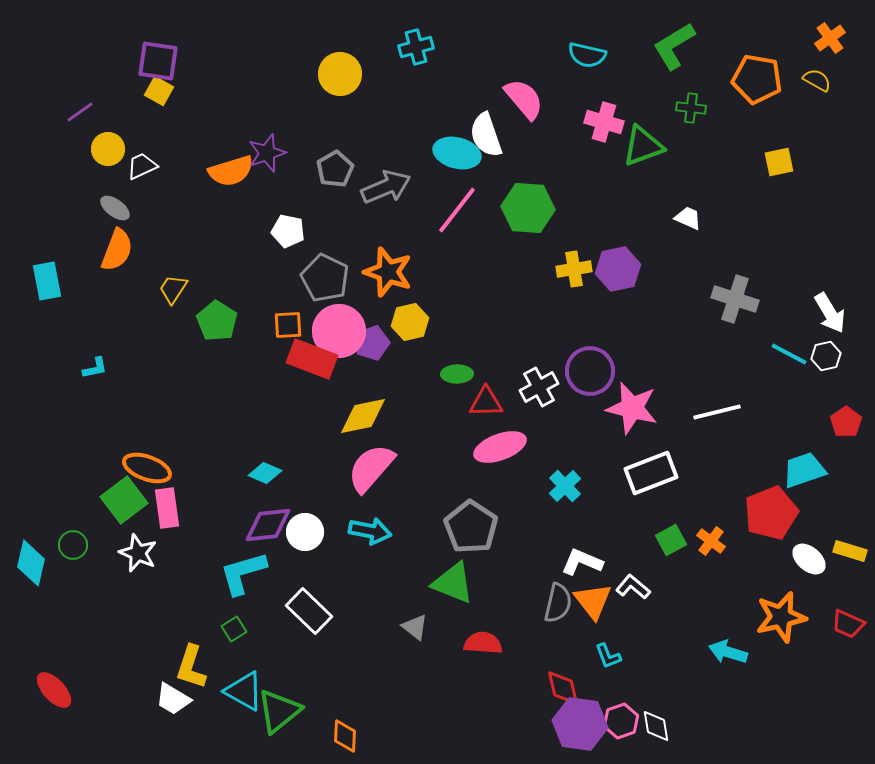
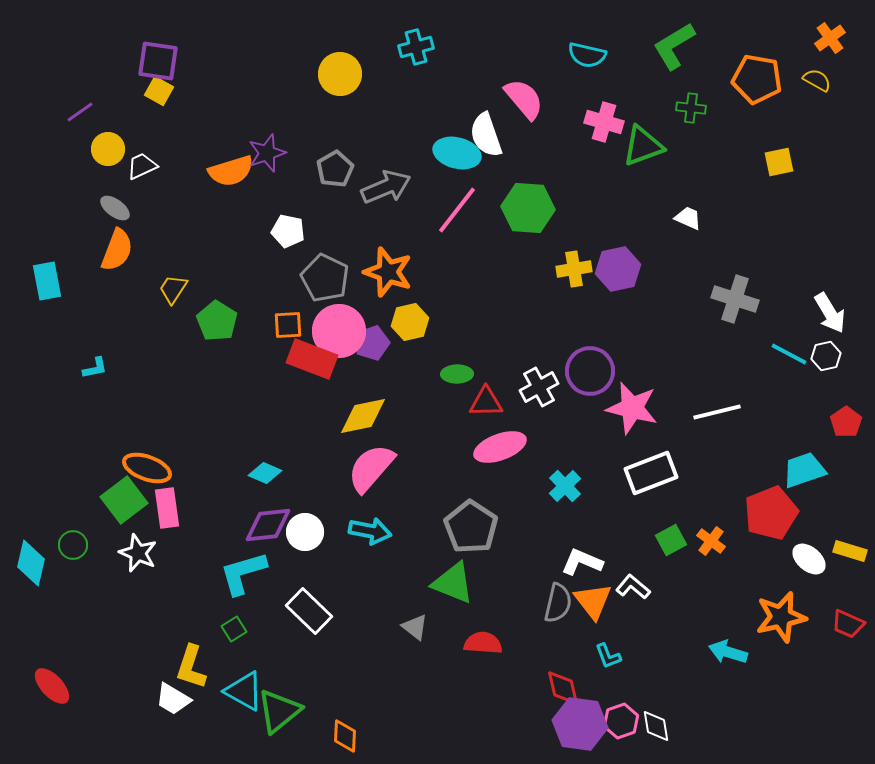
red ellipse at (54, 690): moved 2 px left, 4 px up
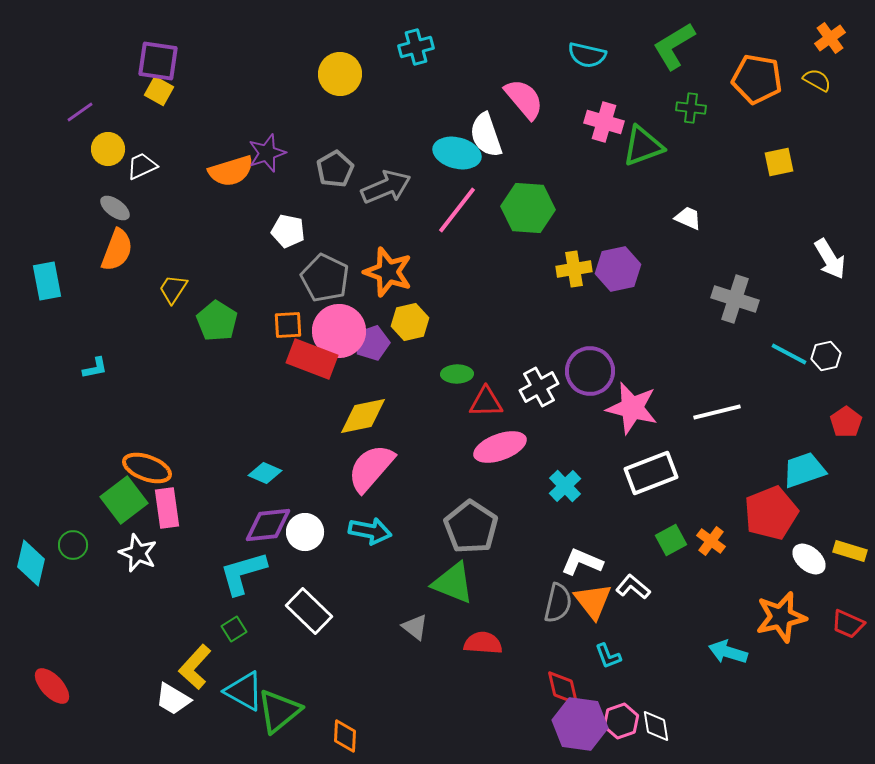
white arrow at (830, 313): moved 54 px up
yellow L-shape at (191, 667): moved 4 px right; rotated 24 degrees clockwise
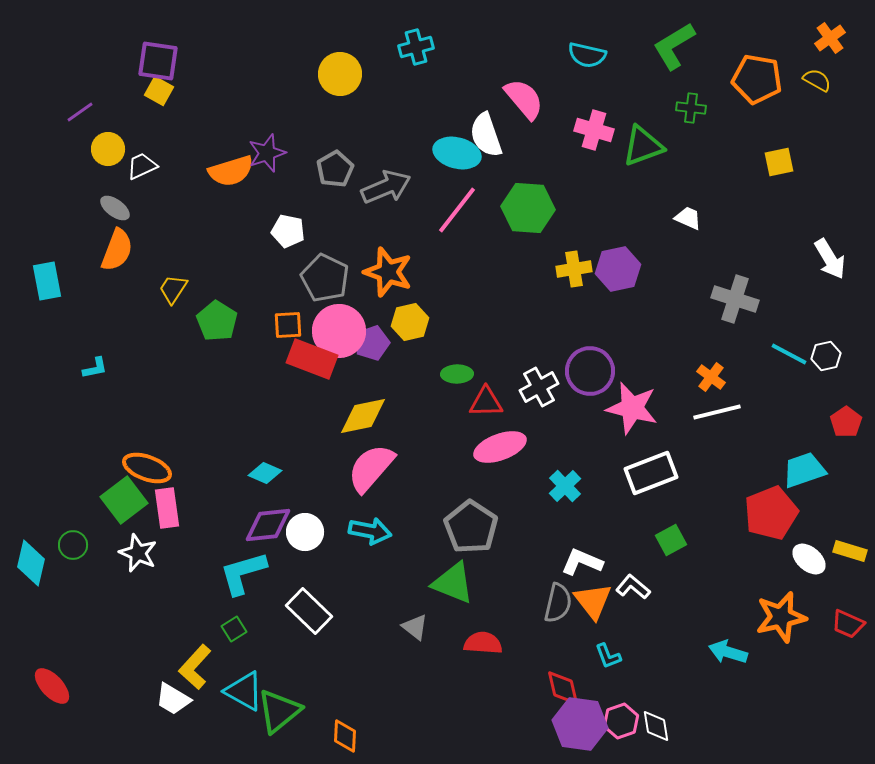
pink cross at (604, 122): moved 10 px left, 8 px down
orange cross at (711, 541): moved 164 px up
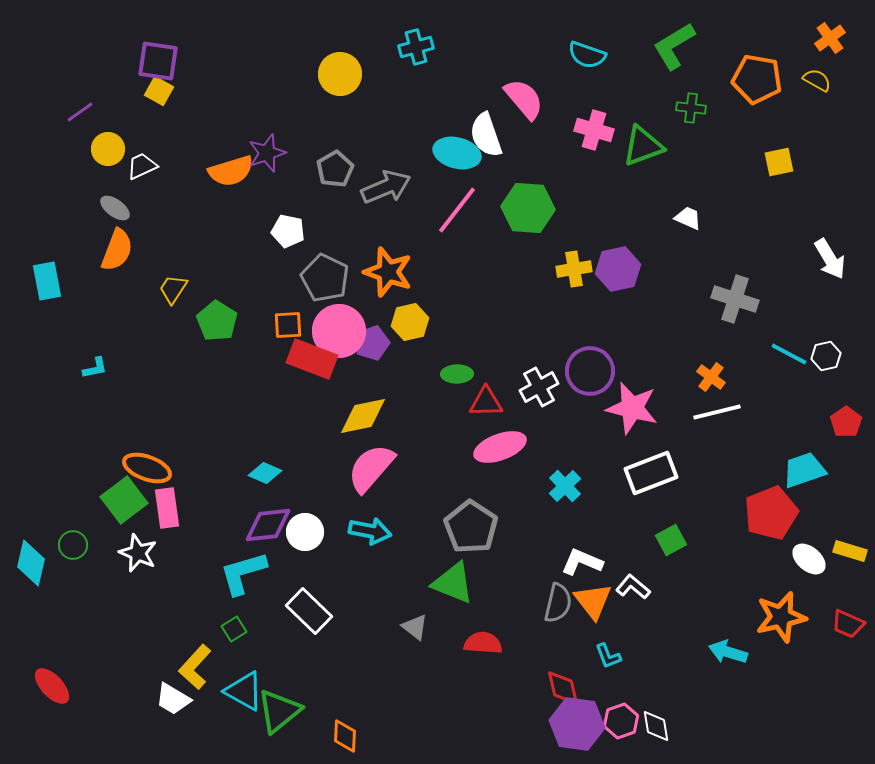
cyan semicircle at (587, 55): rotated 6 degrees clockwise
purple hexagon at (580, 724): moved 3 px left
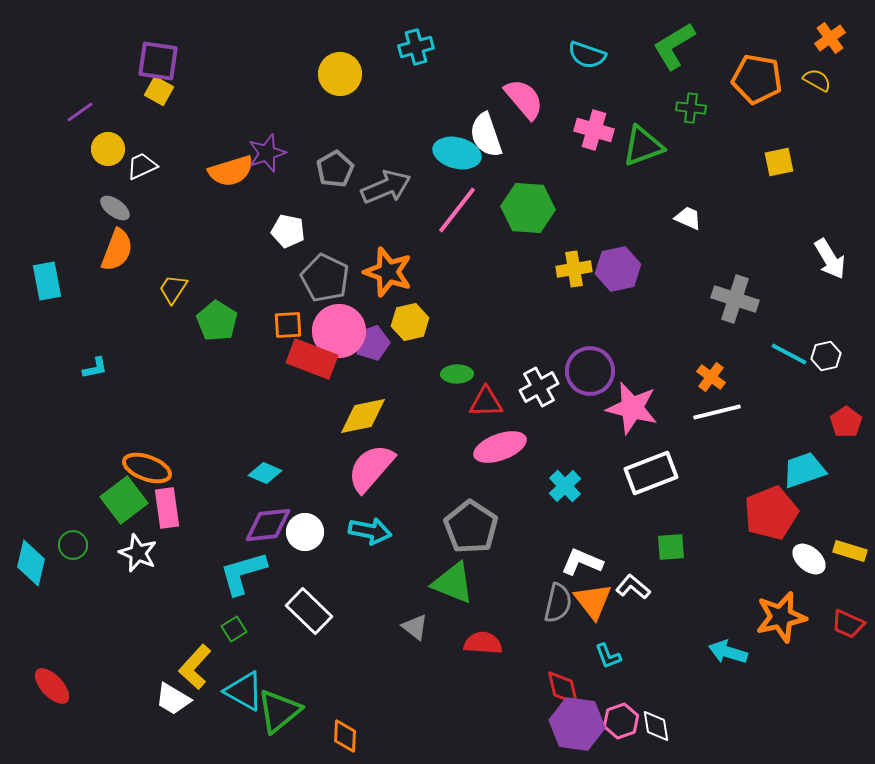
green square at (671, 540): moved 7 px down; rotated 24 degrees clockwise
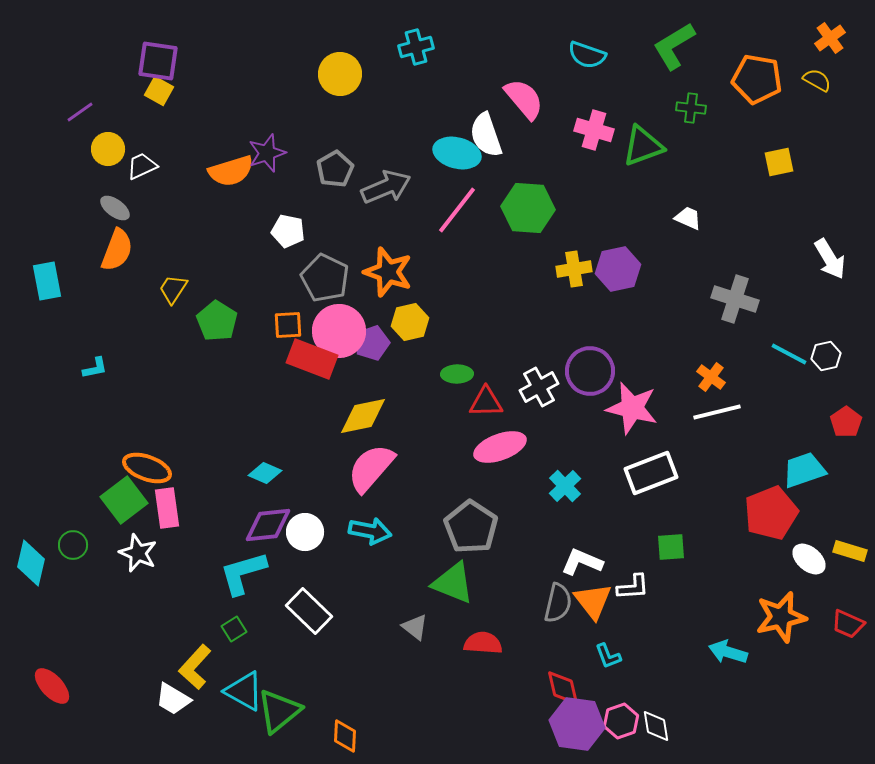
white L-shape at (633, 587): rotated 136 degrees clockwise
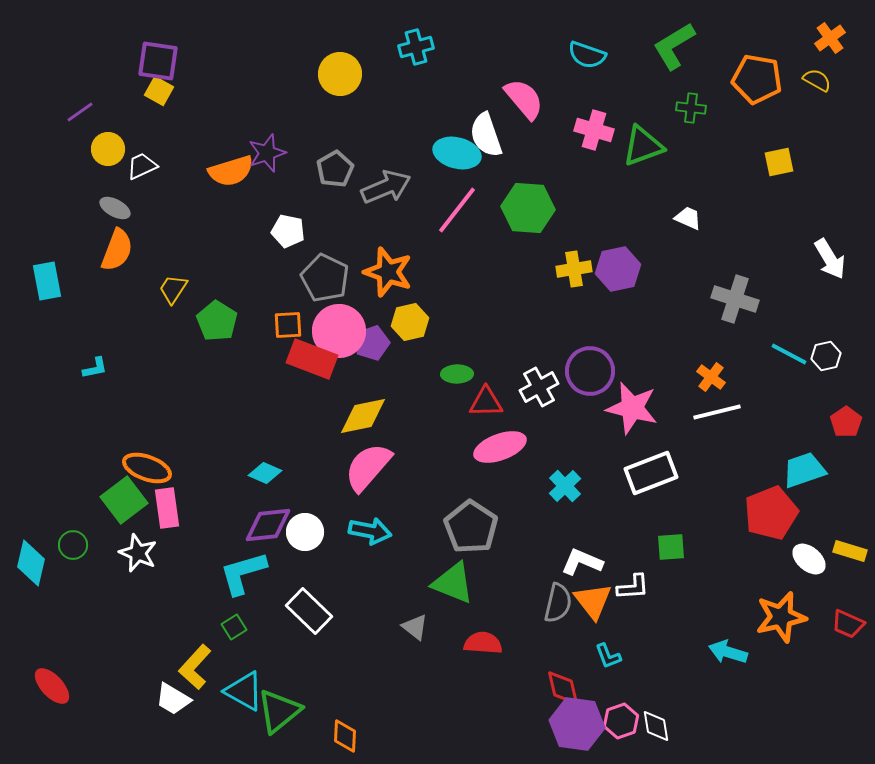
gray ellipse at (115, 208): rotated 8 degrees counterclockwise
pink semicircle at (371, 468): moved 3 px left, 1 px up
green square at (234, 629): moved 2 px up
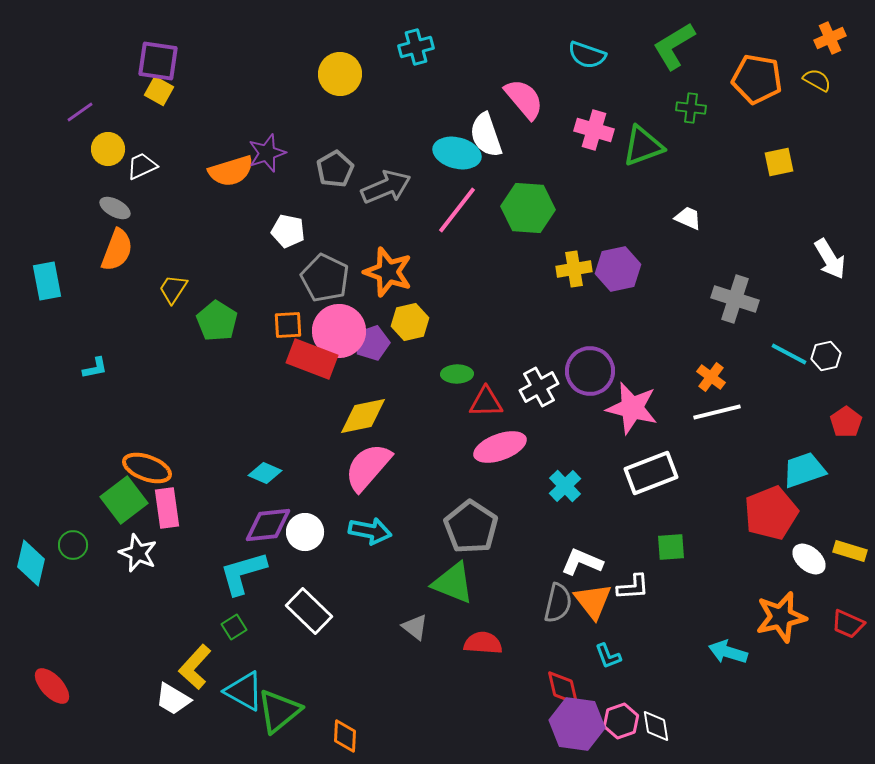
orange cross at (830, 38): rotated 12 degrees clockwise
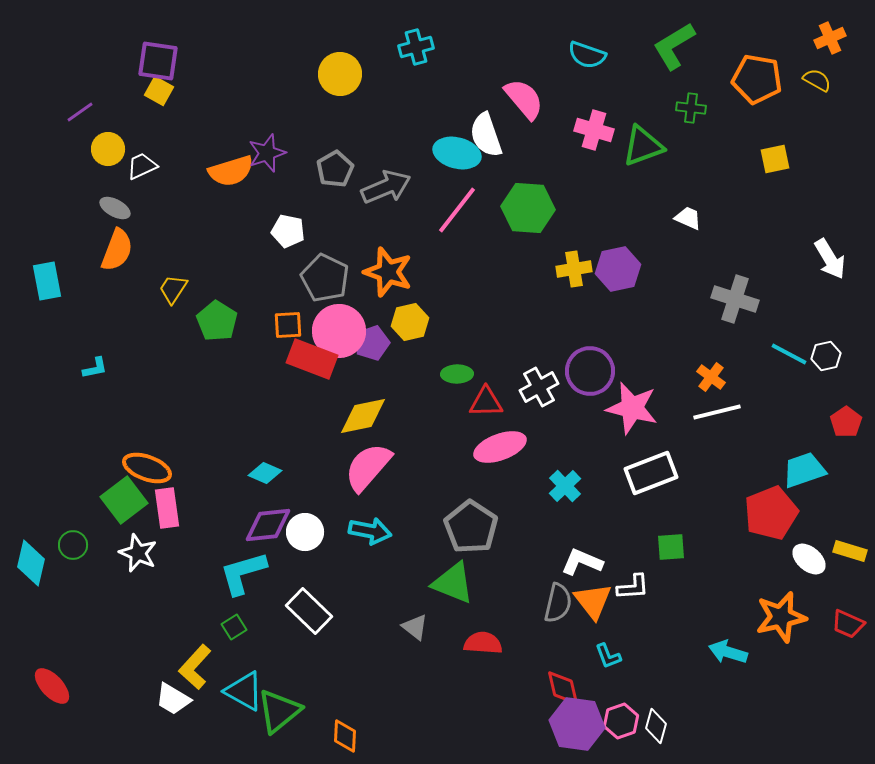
yellow square at (779, 162): moved 4 px left, 3 px up
white diamond at (656, 726): rotated 24 degrees clockwise
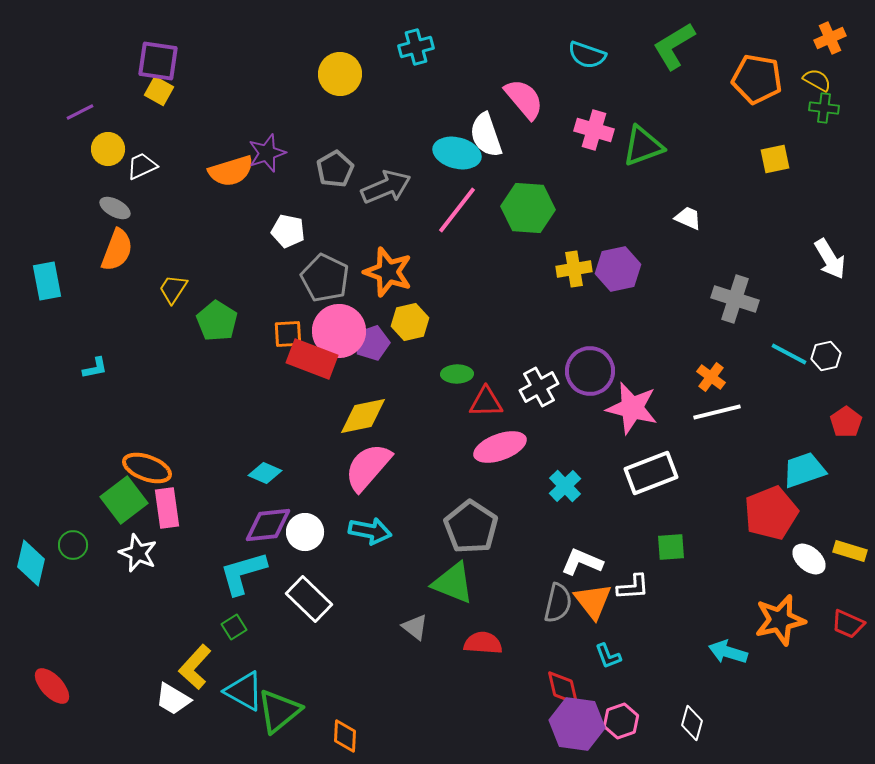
green cross at (691, 108): moved 133 px right
purple line at (80, 112): rotated 8 degrees clockwise
orange square at (288, 325): moved 9 px down
white rectangle at (309, 611): moved 12 px up
orange star at (781, 617): moved 1 px left, 3 px down
white diamond at (656, 726): moved 36 px right, 3 px up
